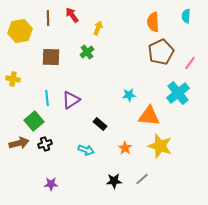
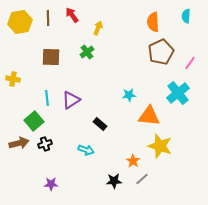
yellow hexagon: moved 9 px up
orange star: moved 8 px right, 13 px down
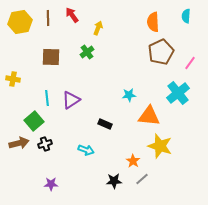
black rectangle: moved 5 px right; rotated 16 degrees counterclockwise
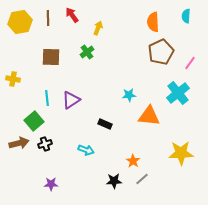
yellow star: moved 21 px right, 7 px down; rotated 20 degrees counterclockwise
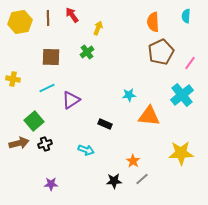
cyan cross: moved 4 px right, 2 px down
cyan line: moved 10 px up; rotated 70 degrees clockwise
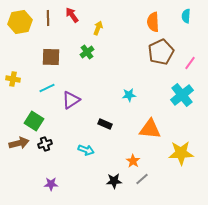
orange triangle: moved 1 px right, 13 px down
green square: rotated 18 degrees counterclockwise
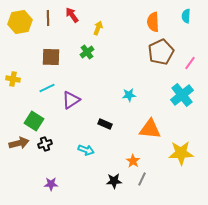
gray line: rotated 24 degrees counterclockwise
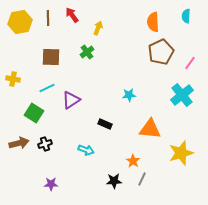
green square: moved 8 px up
yellow star: rotated 15 degrees counterclockwise
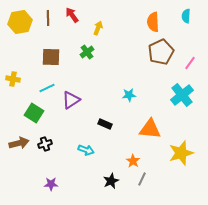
black star: moved 3 px left; rotated 21 degrees counterclockwise
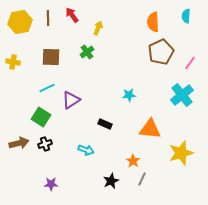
yellow cross: moved 17 px up
green square: moved 7 px right, 4 px down
